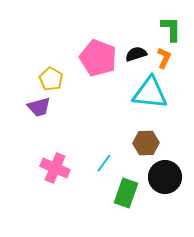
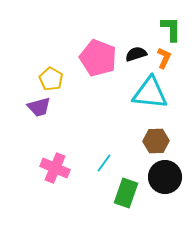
brown hexagon: moved 10 px right, 2 px up
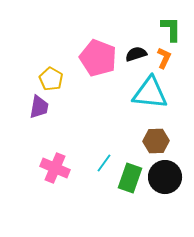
purple trapezoid: rotated 65 degrees counterclockwise
green rectangle: moved 4 px right, 15 px up
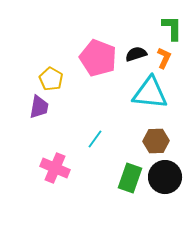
green L-shape: moved 1 px right, 1 px up
cyan line: moved 9 px left, 24 px up
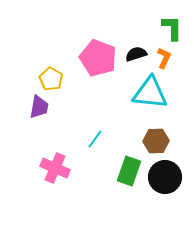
green rectangle: moved 1 px left, 7 px up
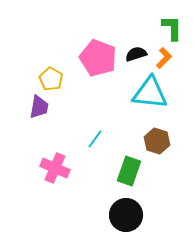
orange L-shape: rotated 20 degrees clockwise
brown hexagon: moved 1 px right; rotated 20 degrees clockwise
black circle: moved 39 px left, 38 px down
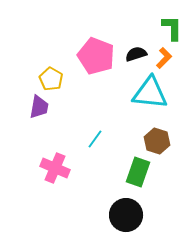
pink pentagon: moved 2 px left, 2 px up
green rectangle: moved 9 px right, 1 px down
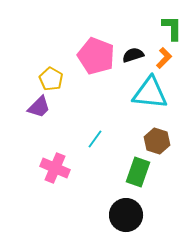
black semicircle: moved 3 px left, 1 px down
purple trapezoid: rotated 35 degrees clockwise
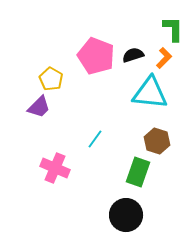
green L-shape: moved 1 px right, 1 px down
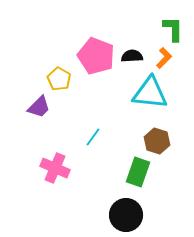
black semicircle: moved 1 px left, 1 px down; rotated 15 degrees clockwise
yellow pentagon: moved 8 px right
cyan line: moved 2 px left, 2 px up
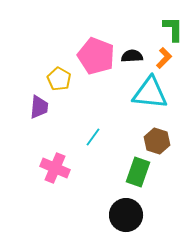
purple trapezoid: rotated 40 degrees counterclockwise
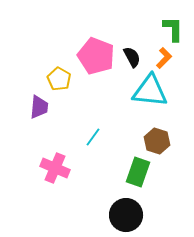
black semicircle: moved 1 px down; rotated 65 degrees clockwise
cyan triangle: moved 2 px up
